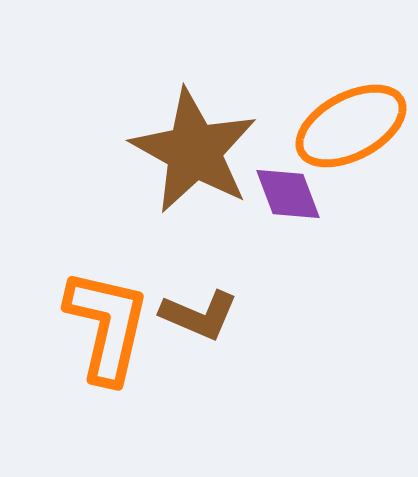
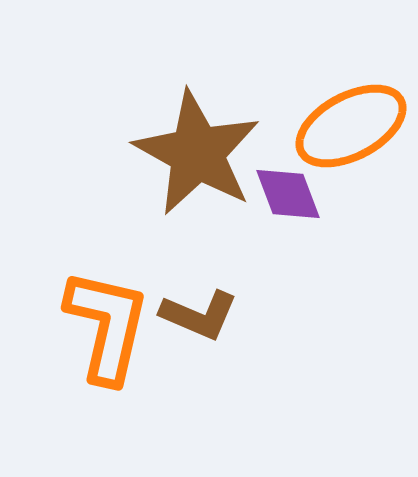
brown star: moved 3 px right, 2 px down
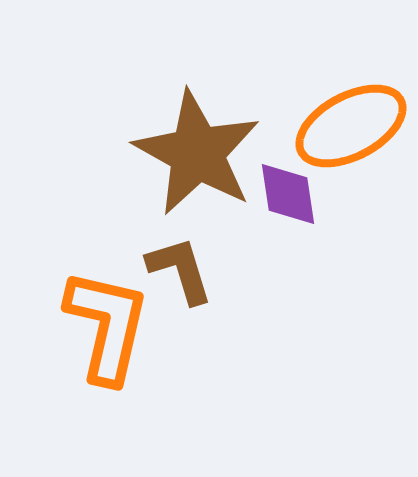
purple diamond: rotated 12 degrees clockwise
brown L-shape: moved 19 px left, 45 px up; rotated 130 degrees counterclockwise
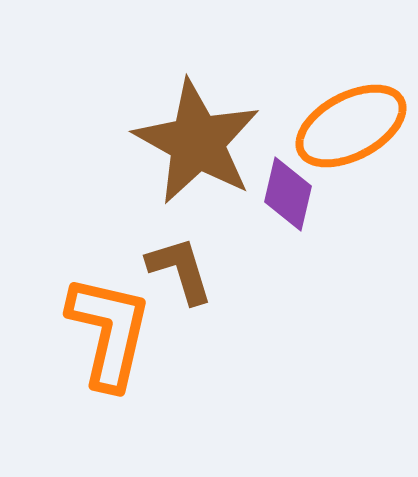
brown star: moved 11 px up
purple diamond: rotated 22 degrees clockwise
orange L-shape: moved 2 px right, 6 px down
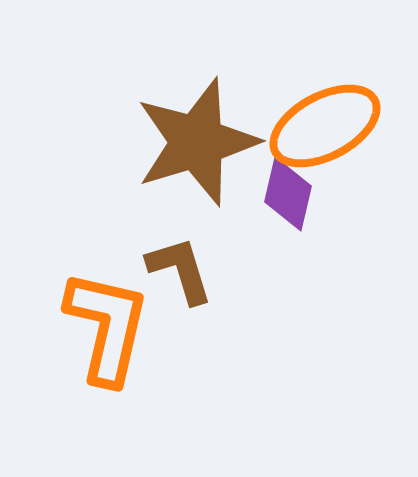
orange ellipse: moved 26 px left
brown star: rotated 26 degrees clockwise
orange L-shape: moved 2 px left, 5 px up
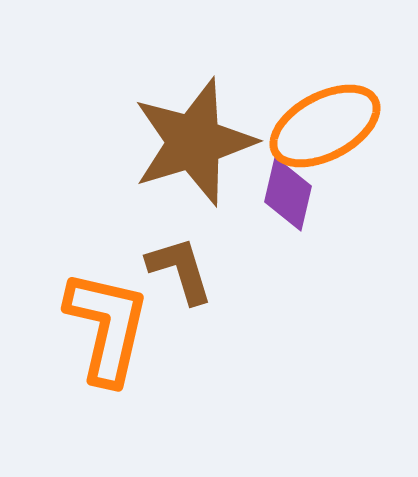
brown star: moved 3 px left
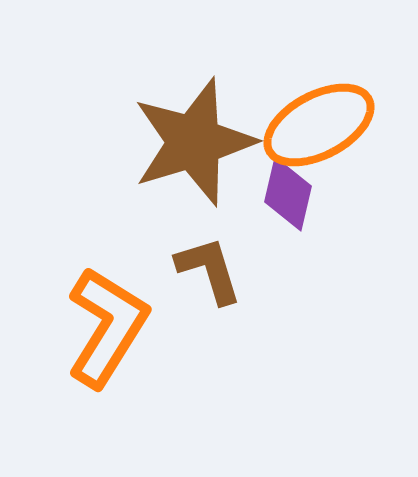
orange ellipse: moved 6 px left, 1 px up
brown L-shape: moved 29 px right
orange L-shape: rotated 19 degrees clockwise
